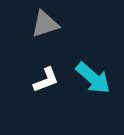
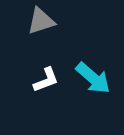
gray triangle: moved 4 px left, 3 px up
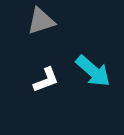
cyan arrow: moved 7 px up
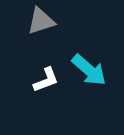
cyan arrow: moved 4 px left, 1 px up
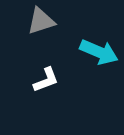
cyan arrow: moved 10 px right, 18 px up; rotated 18 degrees counterclockwise
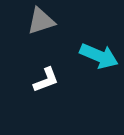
cyan arrow: moved 4 px down
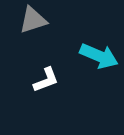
gray triangle: moved 8 px left, 1 px up
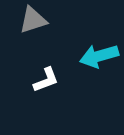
cyan arrow: rotated 141 degrees clockwise
